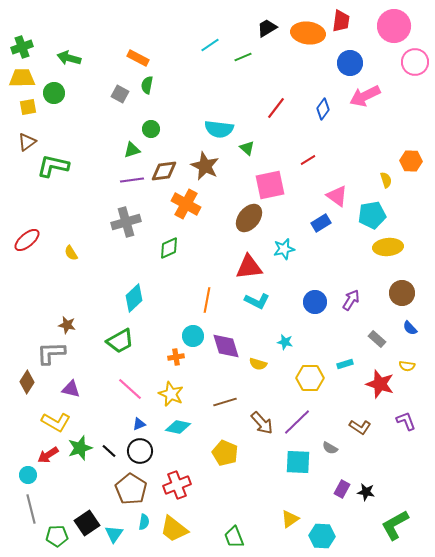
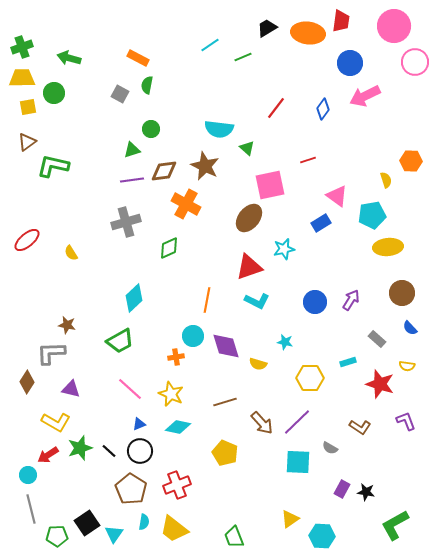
red line at (308, 160): rotated 14 degrees clockwise
red triangle at (249, 267): rotated 12 degrees counterclockwise
cyan rectangle at (345, 364): moved 3 px right, 2 px up
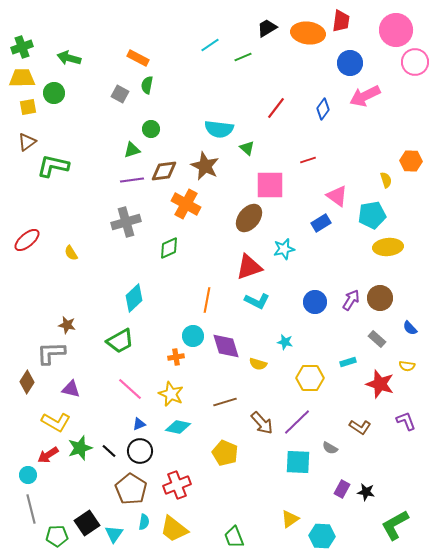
pink circle at (394, 26): moved 2 px right, 4 px down
pink square at (270, 185): rotated 12 degrees clockwise
brown circle at (402, 293): moved 22 px left, 5 px down
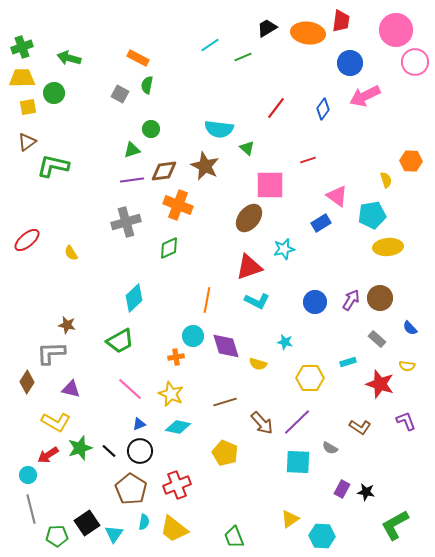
orange cross at (186, 204): moved 8 px left, 1 px down; rotated 8 degrees counterclockwise
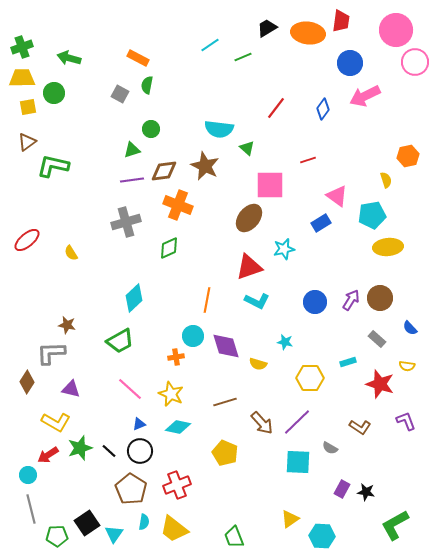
orange hexagon at (411, 161): moved 3 px left, 5 px up; rotated 15 degrees counterclockwise
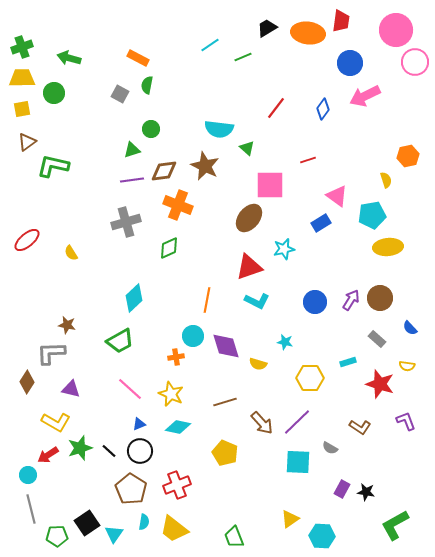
yellow square at (28, 107): moved 6 px left, 2 px down
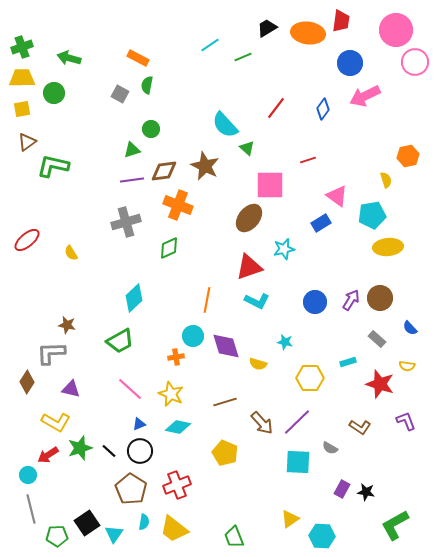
cyan semicircle at (219, 129): moved 6 px right, 4 px up; rotated 40 degrees clockwise
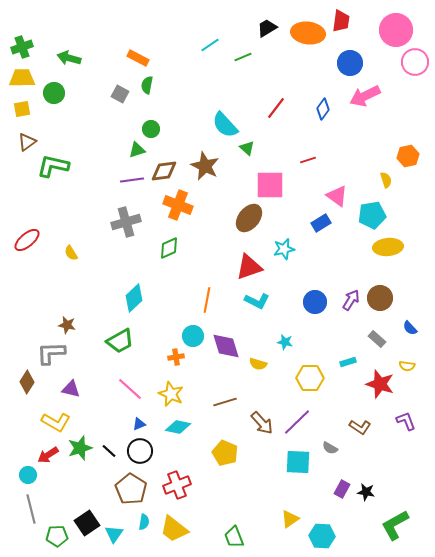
green triangle at (132, 150): moved 5 px right
